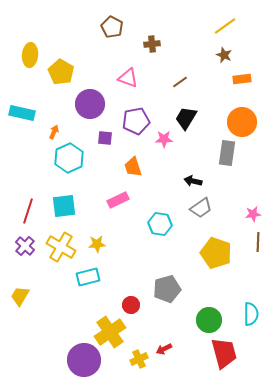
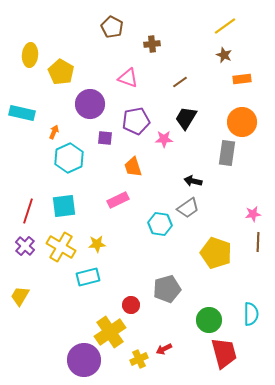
gray trapezoid at (201, 208): moved 13 px left
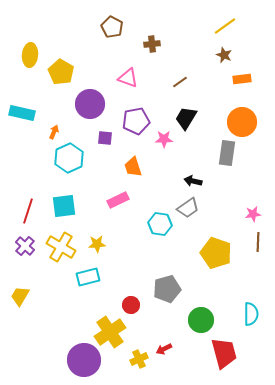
green circle at (209, 320): moved 8 px left
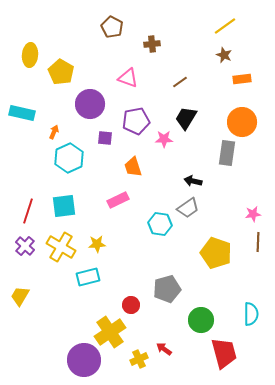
red arrow at (164, 349): rotated 63 degrees clockwise
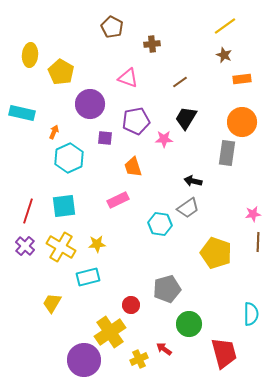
yellow trapezoid at (20, 296): moved 32 px right, 7 px down
green circle at (201, 320): moved 12 px left, 4 px down
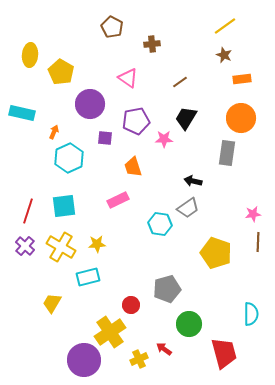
pink triangle at (128, 78): rotated 15 degrees clockwise
orange circle at (242, 122): moved 1 px left, 4 px up
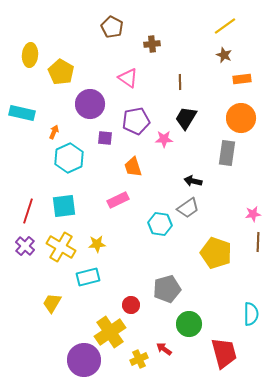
brown line at (180, 82): rotated 56 degrees counterclockwise
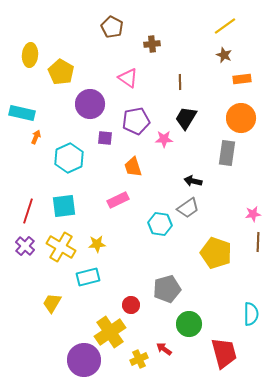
orange arrow at (54, 132): moved 18 px left, 5 px down
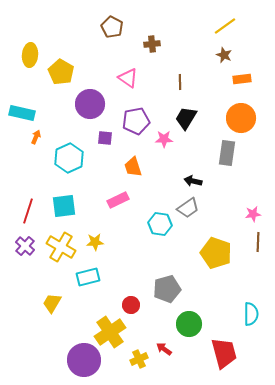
yellow star at (97, 244): moved 2 px left, 2 px up
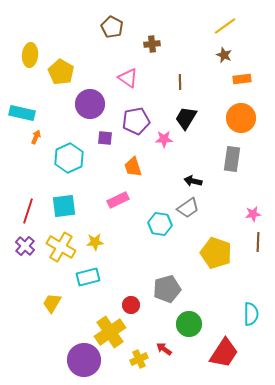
gray rectangle at (227, 153): moved 5 px right, 6 px down
red trapezoid at (224, 353): rotated 48 degrees clockwise
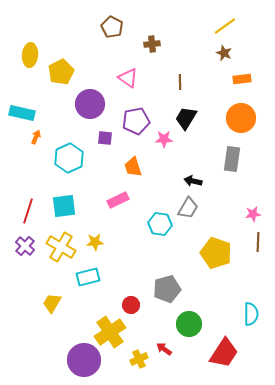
brown star at (224, 55): moved 2 px up
yellow pentagon at (61, 72): rotated 15 degrees clockwise
gray trapezoid at (188, 208): rotated 25 degrees counterclockwise
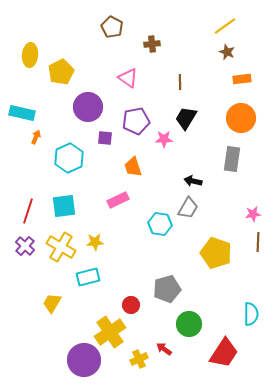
brown star at (224, 53): moved 3 px right, 1 px up
purple circle at (90, 104): moved 2 px left, 3 px down
